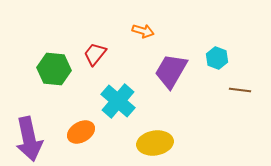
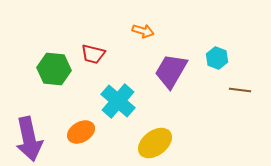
red trapezoid: moved 2 px left; rotated 115 degrees counterclockwise
yellow ellipse: rotated 28 degrees counterclockwise
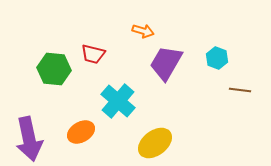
purple trapezoid: moved 5 px left, 8 px up
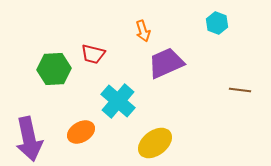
orange arrow: rotated 55 degrees clockwise
cyan hexagon: moved 35 px up
purple trapezoid: rotated 36 degrees clockwise
green hexagon: rotated 8 degrees counterclockwise
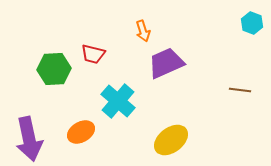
cyan hexagon: moved 35 px right
yellow ellipse: moved 16 px right, 3 px up
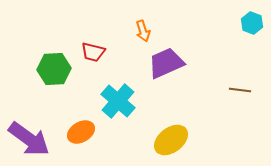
red trapezoid: moved 2 px up
purple arrow: rotated 42 degrees counterclockwise
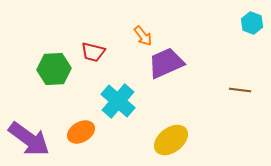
orange arrow: moved 5 px down; rotated 20 degrees counterclockwise
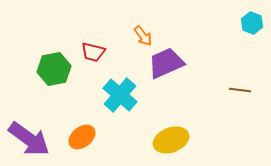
green hexagon: rotated 8 degrees counterclockwise
cyan cross: moved 2 px right, 6 px up
orange ellipse: moved 1 px right, 5 px down; rotated 8 degrees counterclockwise
yellow ellipse: rotated 16 degrees clockwise
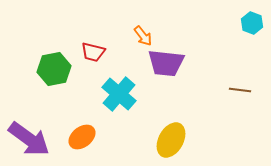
purple trapezoid: rotated 150 degrees counterclockwise
cyan cross: moved 1 px left, 1 px up
yellow ellipse: rotated 40 degrees counterclockwise
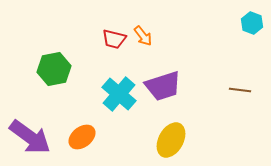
red trapezoid: moved 21 px right, 13 px up
purple trapezoid: moved 3 px left, 23 px down; rotated 24 degrees counterclockwise
purple arrow: moved 1 px right, 2 px up
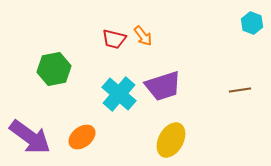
brown line: rotated 15 degrees counterclockwise
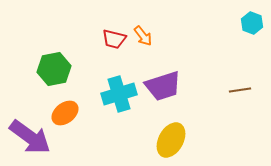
cyan cross: rotated 32 degrees clockwise
orange ellipse: moved 17 px left, 24 px up
